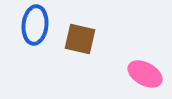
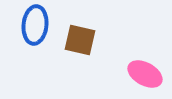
brown square: moved 1 px down
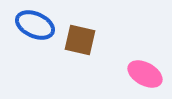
blue ellipse: rotated 72 degrees counterclockwise
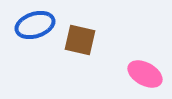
blue ellipse: rotated 42 degrees counterclockwise
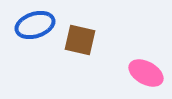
pink ellipse: moved 1 px right, 1 px up
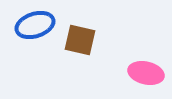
pink ellipse: rotated 16 degrees counterclockwise
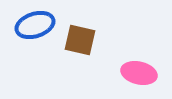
pink ellipse: moved 7 px left
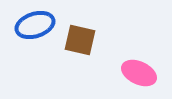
pink ellipse: rotated 12 degrees clockwise
